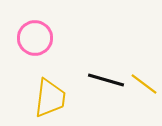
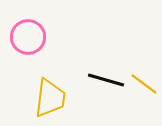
pink circle: moved 7 px left, 1 px up
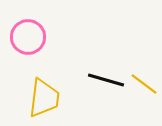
yellow trapezoid: moved 6 px left
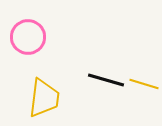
yellow line: rotated 20 degrees counterclockwise
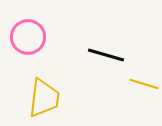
black line: moved 25 px up
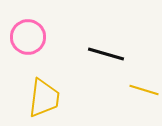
black line: moved 1 px up
yellow line: moved 6 px down
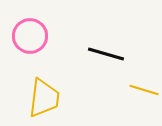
pink circle: moved 2 px right, 1 px up
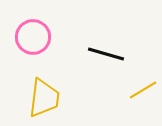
pink circle: moved 3 px right, 1 px down
yellow line: moved 1 px left; rotated 48 degrees counterclockwise
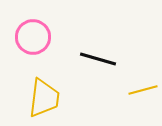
black line: moved 8 px left, 5 px down
yellow line: rotated 16 degrees clockwise
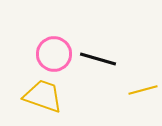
pink circle: moved 21 px right, 17 px down
yellow trapezoid: moved 1 px left, 2 px up; rotated 78 degrees counterclockwise
